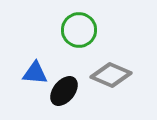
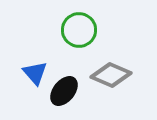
blue triangle: rotated 44 degrees clockwise
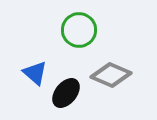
blue triangle: rotated 8 degrees counterclockwise
black ellipse: moved 2 px right, 2 px down
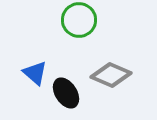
green circle: moved 10 px up
black ellipse: rotated 72 degrees counterclockwise
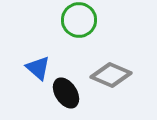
blue triangle: moved 3 px right, 5 px up
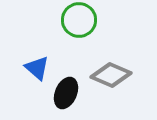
blue triangle: moved 1 px left
black ellipse: rotated 56 degrees clockwise
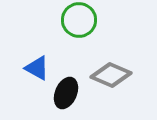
blue triangle: rotated 12 degrees counterclockwise
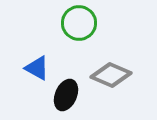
green circle: moved 3 px down
black ellipse: moved 2 px down
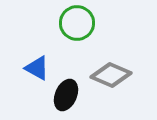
green circle: moved 2 px left
